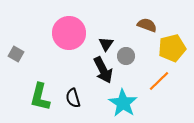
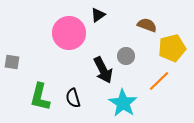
black triangle: moved 8 px left, 29 px up; rotated 21 degrees clockwise
gray square: moved 4 px left, 8 px down; rotated 21 degrees counterclockwise
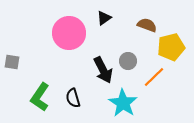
black triangle: moved 6 px right, 3 px down
yellow pentagon: moved 1 px left, 1 px up
gray circle: moved 2 px right, 5 px down
orange line: moved 5 px left, 4 px up
green L-shape: rotated 20 degrees clockwise
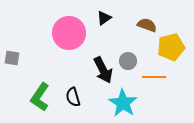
gray square: moved 4 px up
orange line: rotated 45 degrees clockwise
black semicircle: moved 1 px up
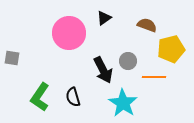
yellow pentagon: moved 2 px down
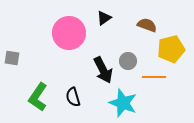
green L-shape: moved 2 px left
cyan star: rotated 12 degrees counterclockwise
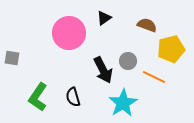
orange line: rotated 25 degrees clockwise
cyan star: rotated 20 degrees clockwise
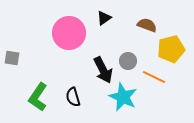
cyan star: moved 6 px up; rotated 16 degrees counterclockwise
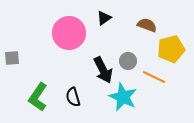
gray square: rotated 14 degrees counterclockwise
